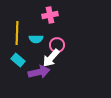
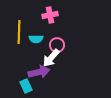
yellow line: moved 2 px right, 1 px up
cyan rectangle: moved 8 px right, 26 px down; rotated 24 degrees clockwise
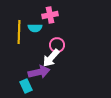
cyan semicircle: moved 1 px left, 11 px up
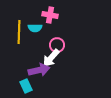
pink cross: rotated 21 degrees clockwise
purple arrow: moved 2 px up
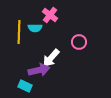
pink cross: rotated 28 degrees clockwise
pink circle: moved 22 px right, 3 px up
cyan rectangle: moved 1 px left; rotated 40 degrees counterclockwise
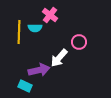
white arrow: moved 8 px right
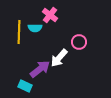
purple arrow: moved 1 px right, 1 px up; rotated 25 degrees counterclockwise
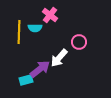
cyan rectangle: moved 1 px right, 6 px up; rotated 40 degrees counterclockwise
